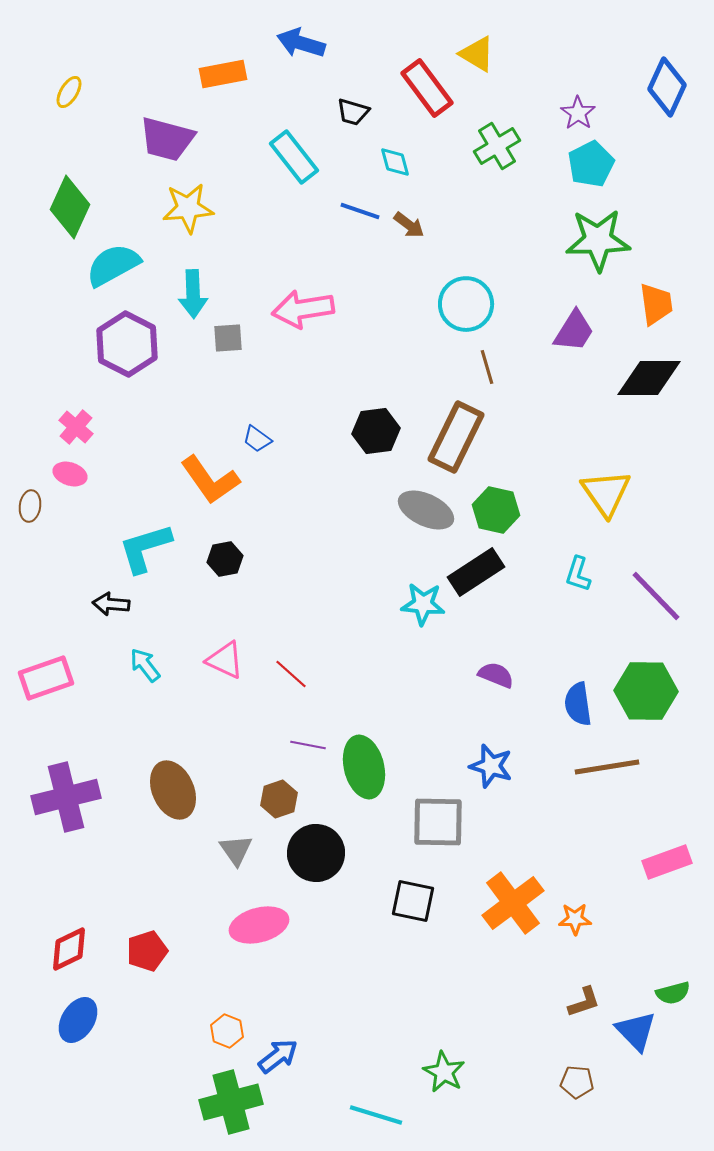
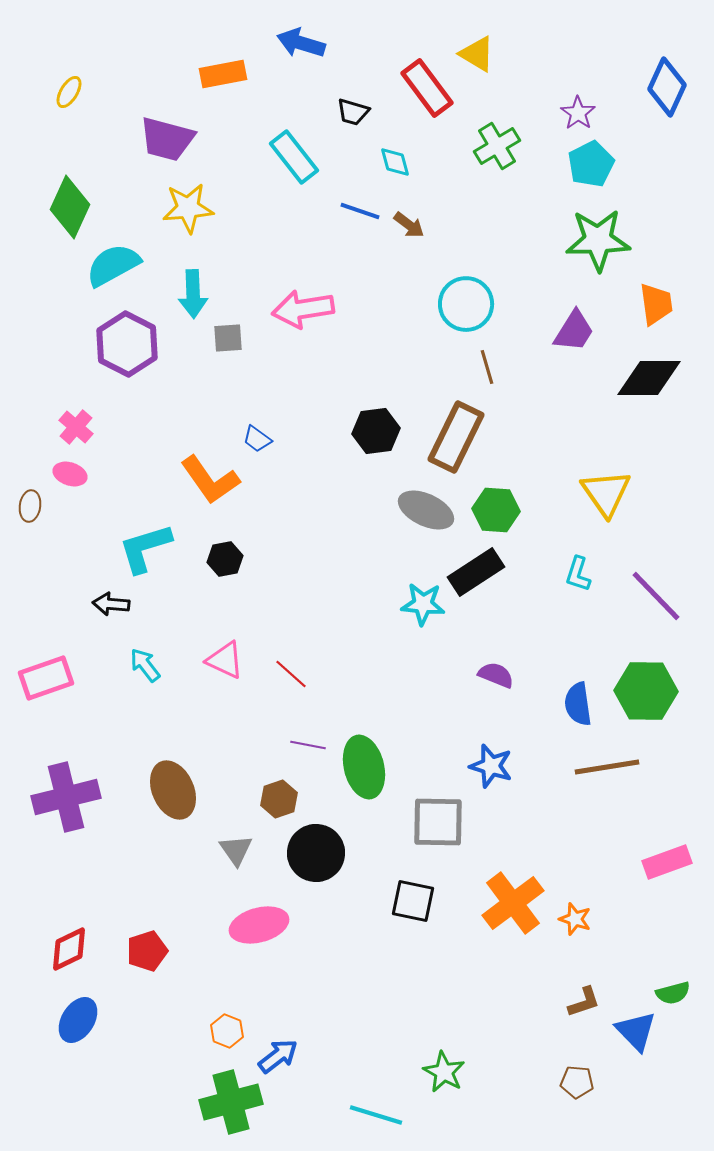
green hexagon at (496, 510): rotated 9 degrees counterclockwise
orange star at (575, 919): rotated 20 degrees clockwise
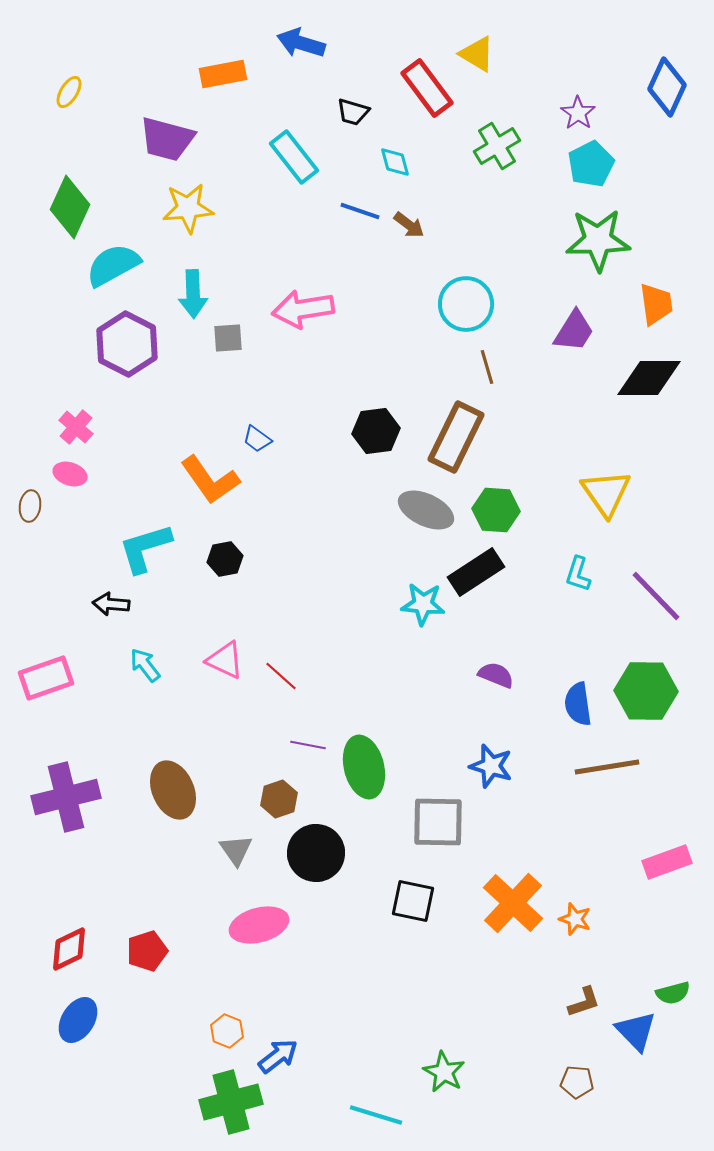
red line at (291, 674): moved 10 px left, 2 px down
orange cross at (513, 903): rotated 10 degrees counterclockwise
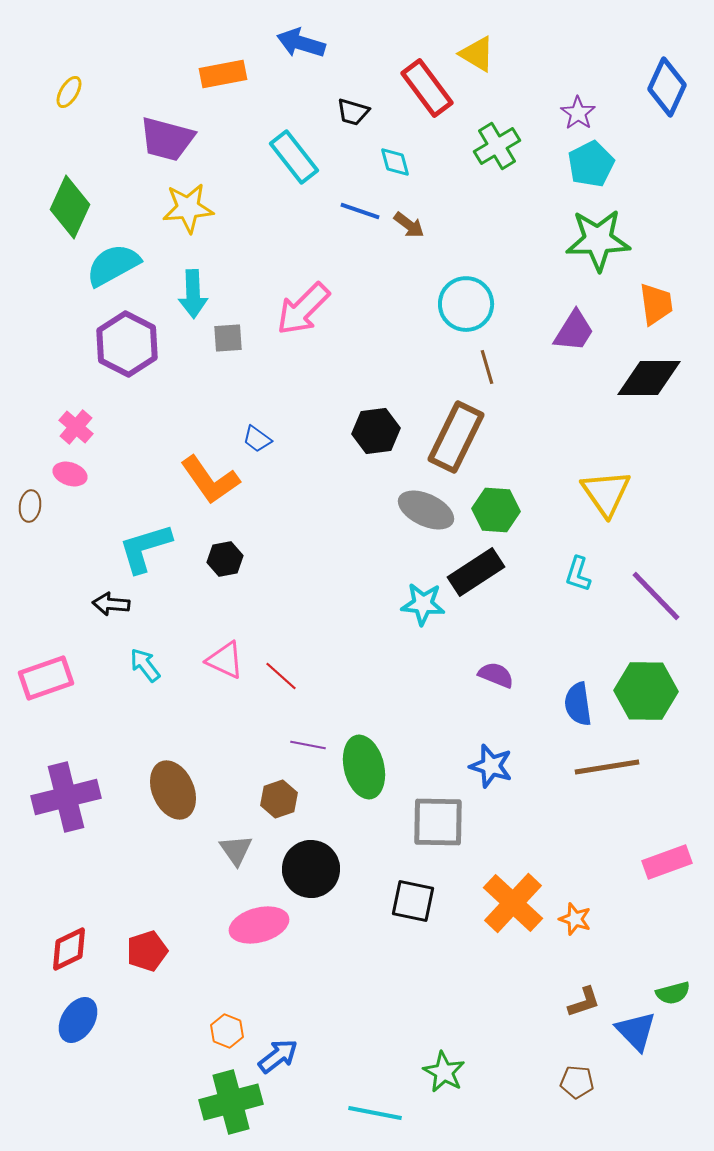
pink arrow at (303, 309): rotated 36 degrees counterclockwise
black circle at (316, 853): moved 5 px left, 16 px down
cyan line at (376, 1115): moved 1 px left, 2 px up; rotated 6 degrees counterclockwise
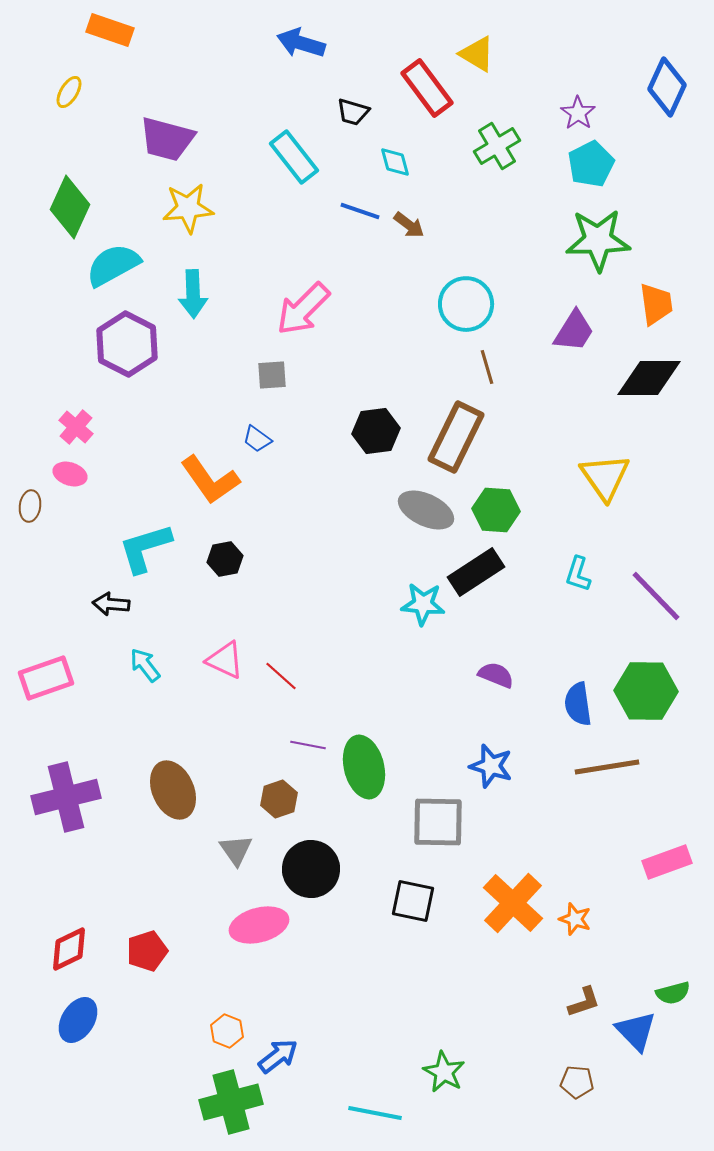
orange rectangle at (223, 74): moved 113 px left, 44 px up; rotated 30 degrees clockwise
gray square at (228, 338): moved 44 px right, 37 px down
yellow triangle at (606, 493): moved 1 px left, 16 px up
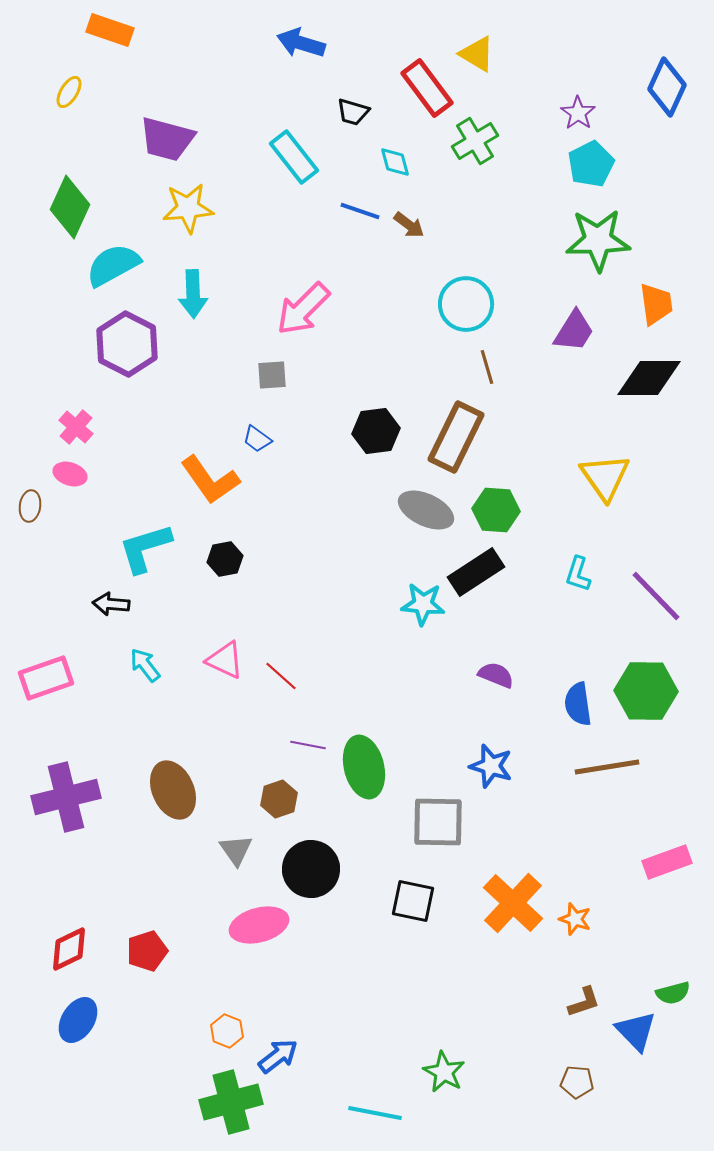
green cross at (497, 146): moved 22 px left, 5 px up
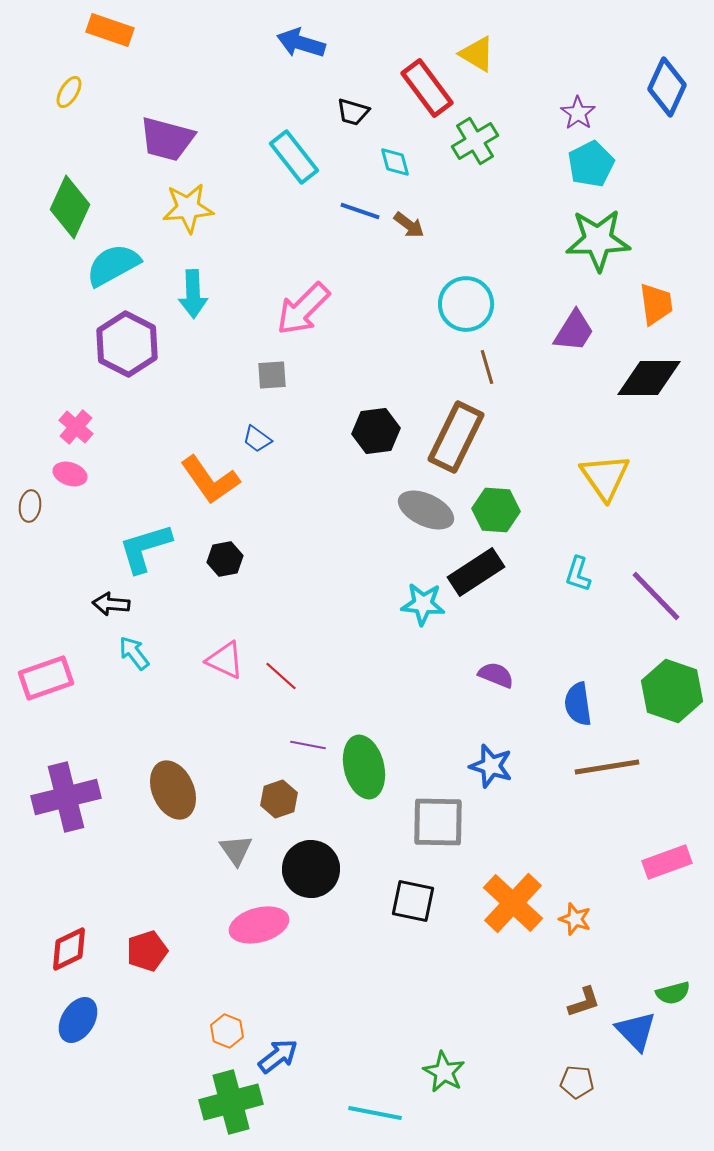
cyan arrow at (145, 665): moved 11 px left, 12 px up
green hexagon at (646, 691): moved 26 px right; rotated 18 degrees clockwise
